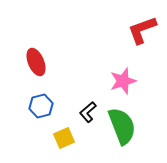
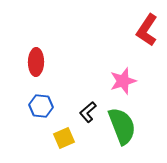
red L-shape: moved 5 px right; rotated 36 degrees counterclockwise
red ellipse: rotated 24 degrees clockwise
blue hexagon: rotated 20 degrees clockwise
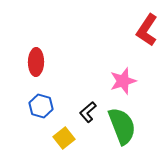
blue hexagon: rotated 10 degrees clockwise
yellow square: rotated 15 degrees counterclockwise
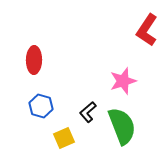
red ellipse: moved 2 px left, 2 px up
yellow square: rotated 15 degrees clockwise
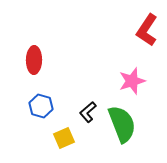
pink star: moved 9 px right
green semicircle: moved 2 px up
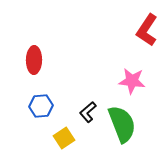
pink star: rotated 24 degrees clockwise
blue hexagon: rotated 20 degrees counterclockwise
yellow square: rotated 10 degrees counterclockwise
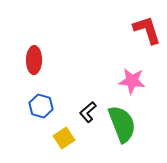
red L-shape: rotated 128 degrees clockwise
blue hexagon: rotated 20 degrees clockwise
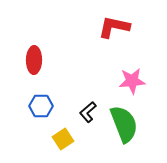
red L-shape: moved 33 px left, 3 px up; rotated 60 degrees counterclockwise
pink star: rotated 12 degrees counterclockwise
blue hexagon: rotated 15 degrees counterclockwise
green semicircle: moved 2 px right
yellow square: moved 1 px left, 1 px down
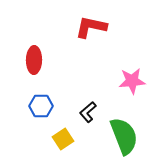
red L-shape: moved 23 px left
green semicircle: moved 12 px down
